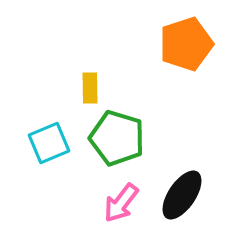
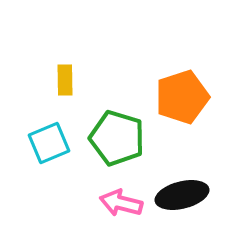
orange pentagon: moved 4 px left, 53 px down
yellow rectangle: moved 25 px left, 8 px up
black ellipse: rotated 42 degrees clockwise
pink arrow: rotated 66 degrees clockwise
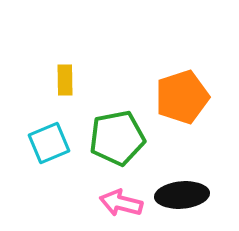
green pentagon: rotated 28 degrees counterclockwise
black ellipse: rotated 9 degrees clockwise
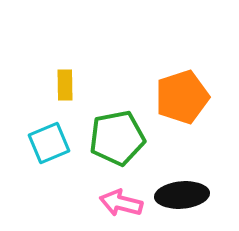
yellow rectangle: moved 5 px down
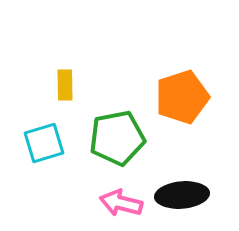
cyan square: moved 5 px left; rotated 6 degrees clockwise
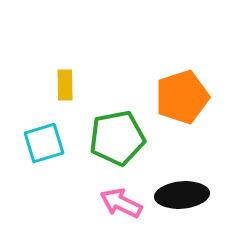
pink arrow: rotated 12 degrees clockwise
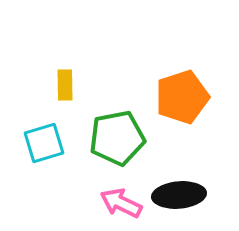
black ellipse: moved 3 px left
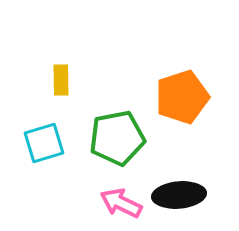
yellow rectangle: moved 4 px left, 5 px up
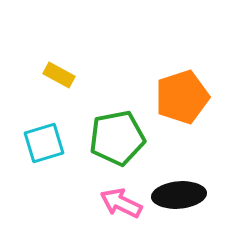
yellow rectangle: moved 2 px left, 5 px up; rotated 60 degrees counterclockwise
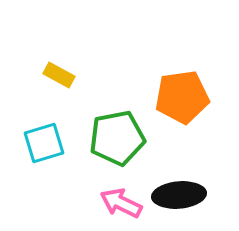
orange pentagon: rotated 10 degrees clockwise
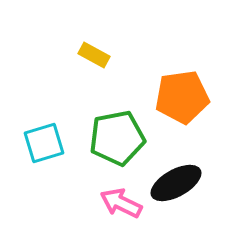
yellow rectangle: moved 35 px right, 20 px up
black ellipse: moved 3 px left, 12 px up; rotated 24 degrees counterclockwise
